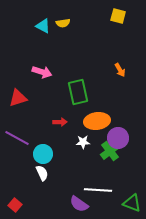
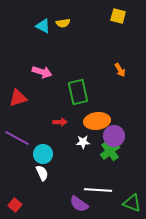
purple circle: moved 4 px left, 2 px up
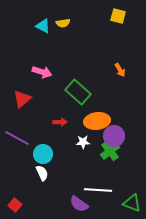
green rectangle: rotated 35 degrees counterclockwise
red triangle: moved 4 px right, 1 px down; rotated 24 degrees counterclockwise
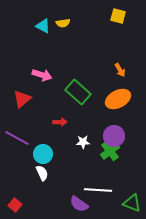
pink arrow: moved 3 px down
orange ellipse: moved 21 px right, 22 px up; rotated 20 degrees counterclockwise
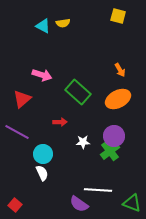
purple line: moved 6 px up
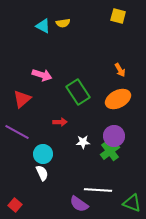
green rectangle: rotated 15 degrees clockwise
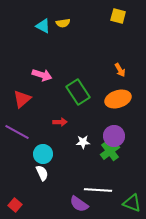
orange ellipse: rotated 10 degrees clockwise
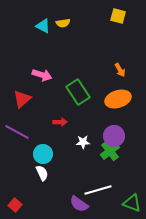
white line: rotated 20 degrees counterclockwise
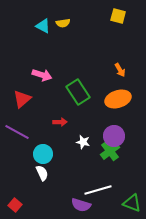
white star: rotated 16 degrees clockwise
purple semicircle: moved 2 px right, 1 px down; rotated 18 degrees counterclockwise
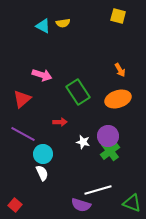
purple line: moved 6 px right, 2 px down
purple circle: moved 6 px left
